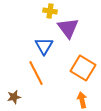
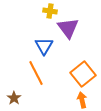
orange square: moved 6 px down; rotated 20 degrees clockwise
brown star: moved 1 px down; rotated 24 degrees counterclockwise
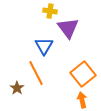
brown star: moved 3 px right, 10 px up
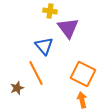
blue triangle: rotated 12 degrees counterclockwise
orange square: rotated 25 degrees counterclockwise
brown star: rotated 16 degrees clockwise
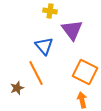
purple triangle: moved 4 px right, 2 px down
orange square: moved 2 px right, 2 px up
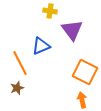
blue triangle: moved 3 px left; rotated 48 degrees clockwise
orange line: moved 16 px left, 10 px up
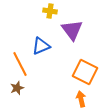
orange line: moved 1 px down
orange arrow: moved 1 px left, 1 px up
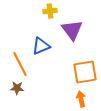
yellow cross: rotated 16 degrees counterclockwise
orange square: rotated 35 degrees counterclockwise
brown star: rotated 24 degrees clockwise
